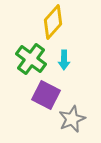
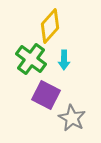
yellow diamond: moved 3 px left, 4 px down
gray star: moved 1 px up; rotated 20 degrees counterclockwise
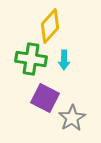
green cross: rotated 28 degrees counterclockwise
purple square: moved 1 px left, 3 px down
gray star: rotated 12 degrees clockwise
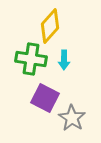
gray star: rotated 8 degrees counterclockwise
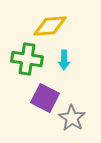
yellow diamond: rotated 44 degrees clockwise
green cross: moved 4 px left
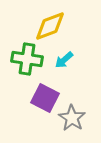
yellow diamond: rotated 16 degrees counterclockwise
cyan arrow: rotated 48 degrees clockwise
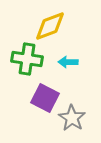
cyan arrow: moved 4 px right, 2 px down; rotated 42 degrees clockwise
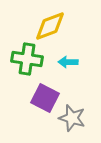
gray star: rotated 16 degrees counterclockwise
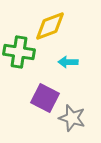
green cross: moved 8 px left, 7 px up
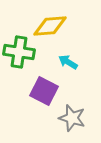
yellow diamond: rotated 16 degrees clockwise
cyan arrow: rotated 30 degrees clockwise
purple square: moved 1 px left, 7 px up
